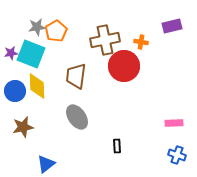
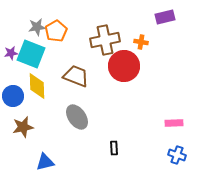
purple rectangle: moved 7 px left, 9 px up
brown trapezoid: rotated 104 degrees clockwise
blue circle: moved 2 px left, 5 px down
black rectangle: moved 3 px left, 2 px down
blue triangle: moved 1 px left, 2 px up; rotated 24 degrees clockwise
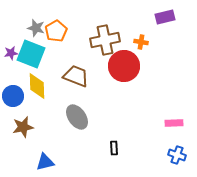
gray star: moved 1 px left, 1 px down; rotated 24 degrees clockwise
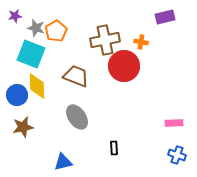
purple star: moved 4 px right, 37 px up
blue circle: moved 4 px right, 1 px up
blue triangle: moved 18 px right
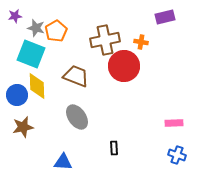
blue triangle: rotated 18 degrees clockwise
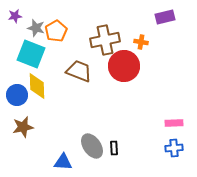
brown trapezoid: moved 3 px right, 5 px up
gray ellipse: moved 15 px right, 29 px down
blue cross: moved 3 px left, 7 px up; rotated 24 degrees counterclockwise
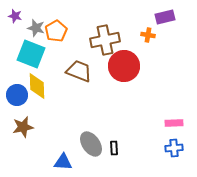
purple star: rotated 24 degrees clockwise
orange cross: moved 7 px right, 7 px up
gray ellipse: moved 1 px left, 2 px up
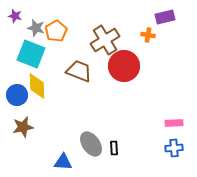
brown cross: rotated 20 degrees counterclockwise
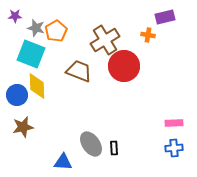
purple star: rotated 16 degrees counterclockwise
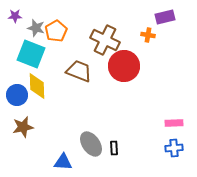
brown cross: rotated 32 degrees counterclockwise
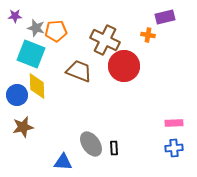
orange pentagon: rotated 25 degrees clockwise
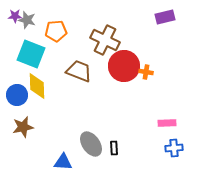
gray star: moved 9 px left, 8 px up
orange cross: moved 2 px left, 37 px down
pink rectangle: moved 7 px left
